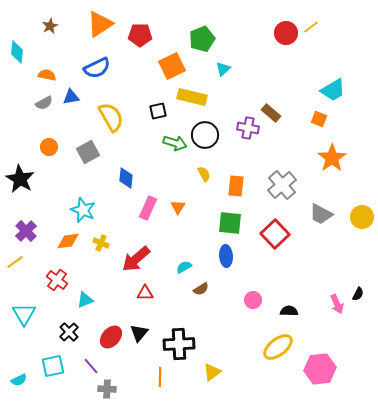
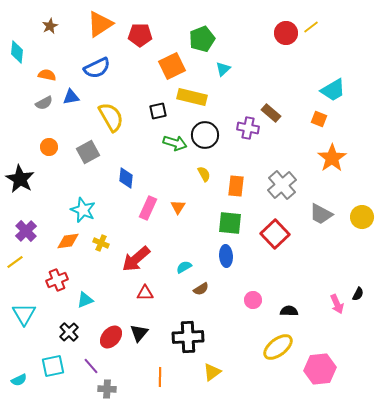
red cross at (57, 280): rotated 30 degrees clockwise
black cross at (179, 344): moved 9 px right, 7 px up
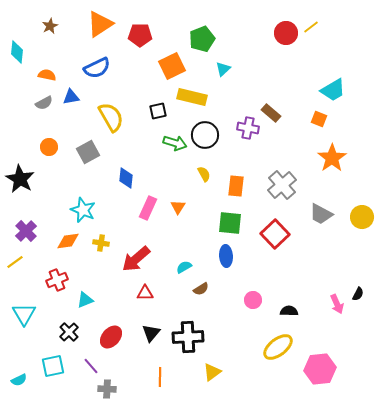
yellow cross at (101, 243): rotated 14 degrees counterclockwise
black triangle at (139, 333): moved 12 px right
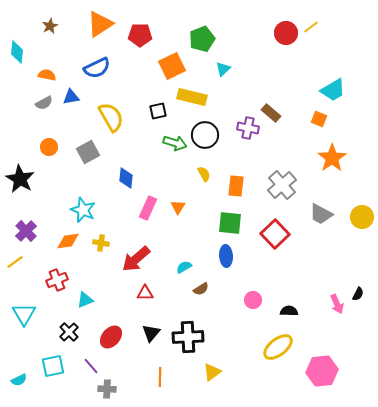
pink hexagon at (320, 369): moved 2 px right, 2 px down
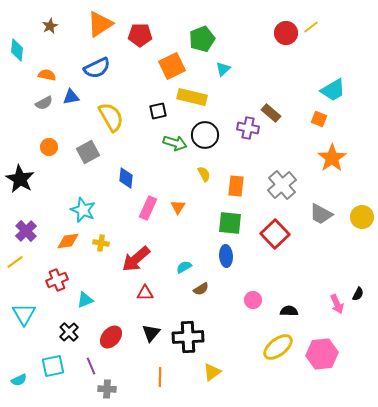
cyan diamond at (17, 52): moved 2 px up
purple line at (91, 366): rotated 18 degrees clockwise
pink hexagon at (322, 371): moved 17 px up
